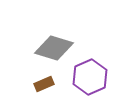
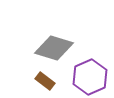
brown rectangle: moved 1 px right, 3 px up; rotated 60 degrees clockwise
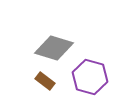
purple hexagon: rotated 20 degrees counterclockwise
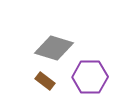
purple hexagon: rotated 16 degrees counterclockwise
